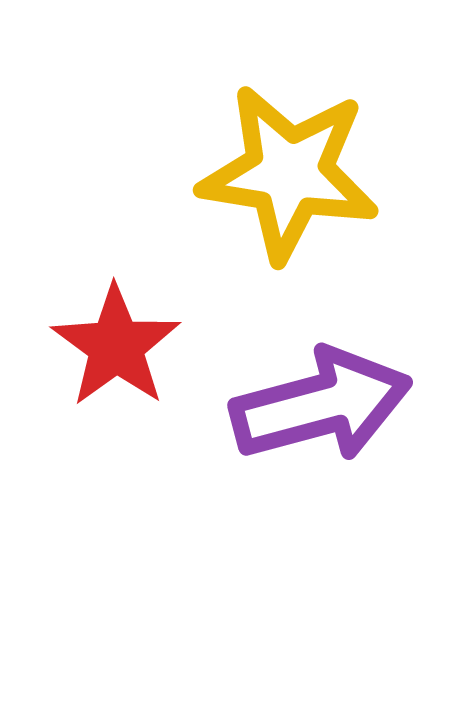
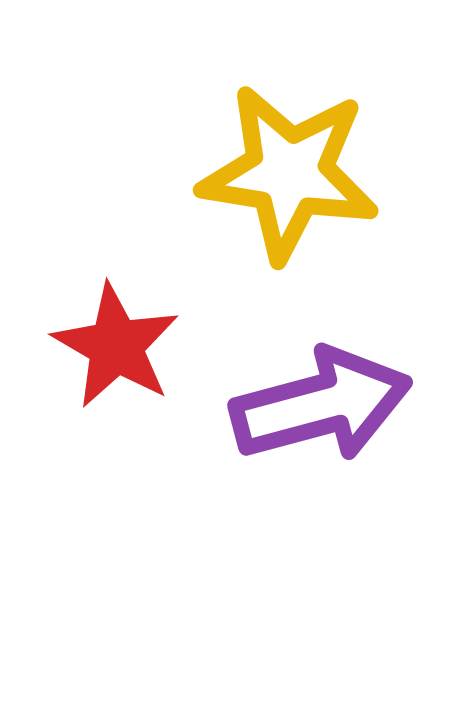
red star: rotated 6 degrees counterclockwise
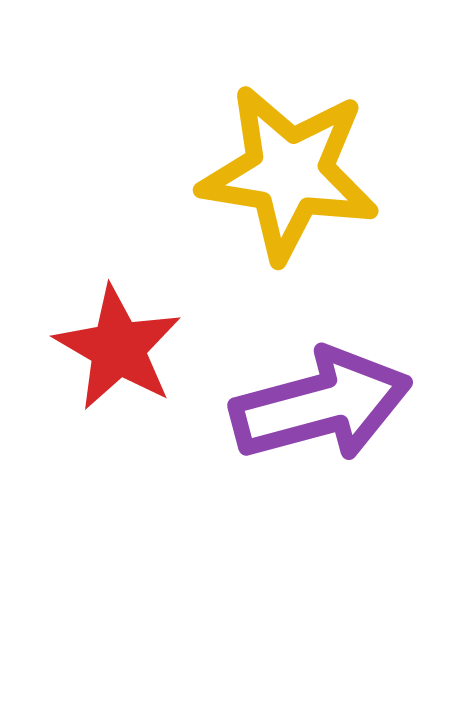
red star: moved 2 px right, 2 px down
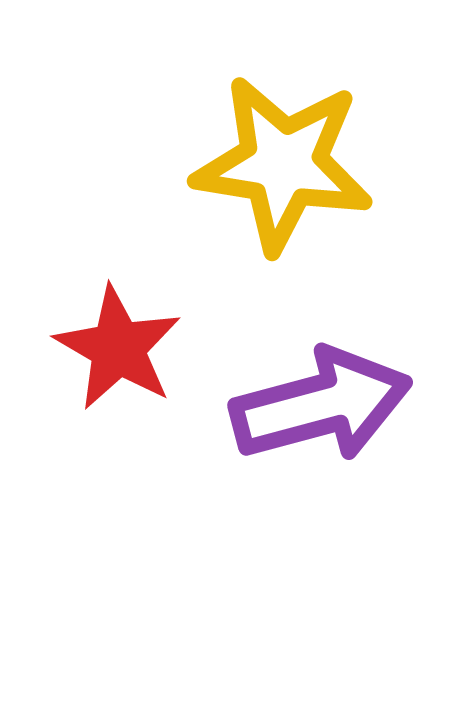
yellow star: moved 6 px left, 9 px up
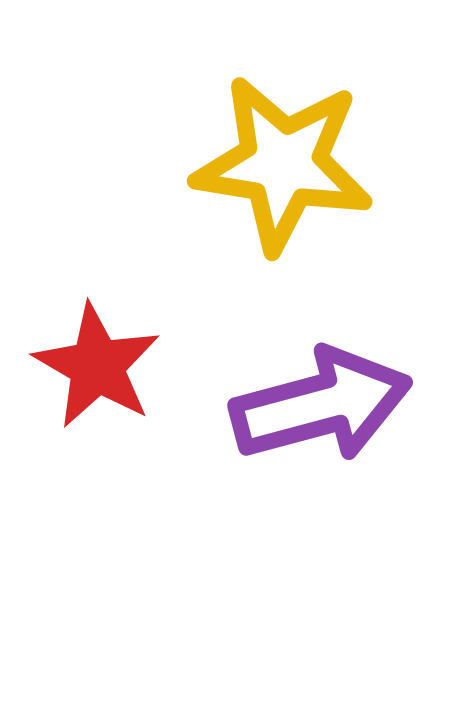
red star: moved 21 px left, 18 px down
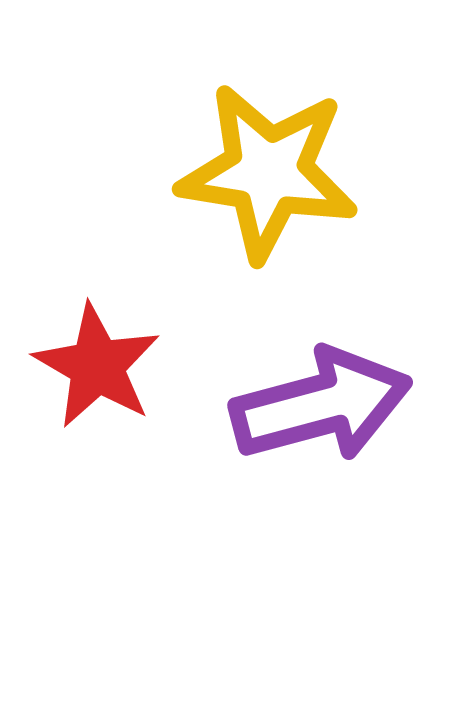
yellow star: moved 15 px left, 8 px down
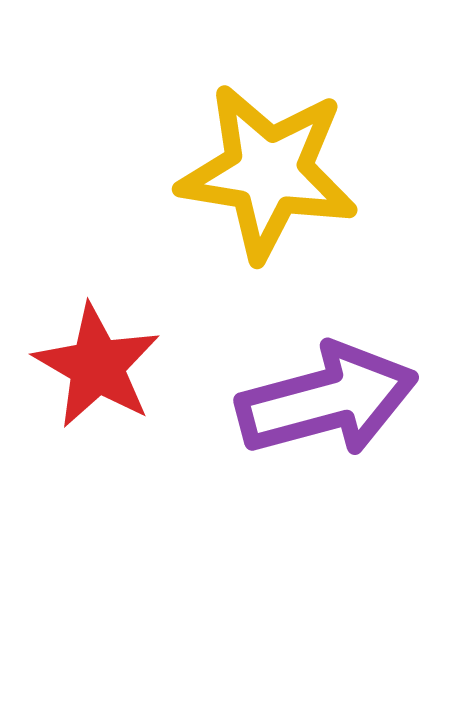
purple arrow: moved 6 px right, 5 px up
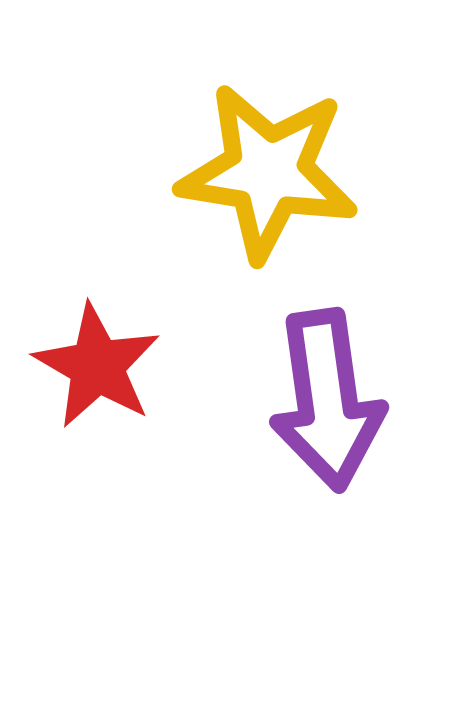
purple arrow: rotated 97 degrees clockwise
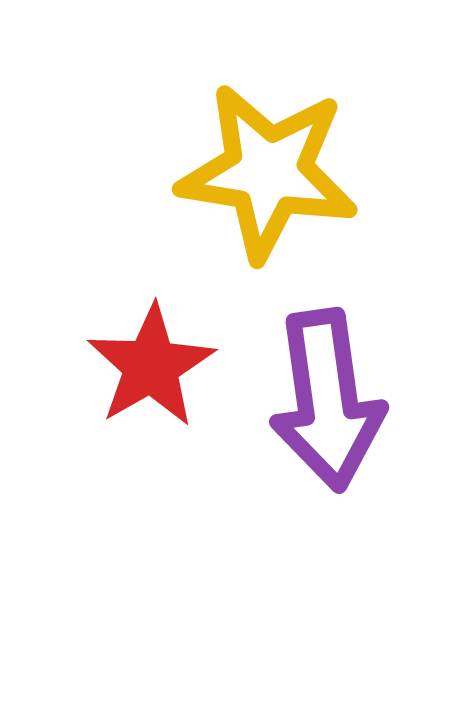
red star: moved 54 px right; rotated 12 degrees clockwise
